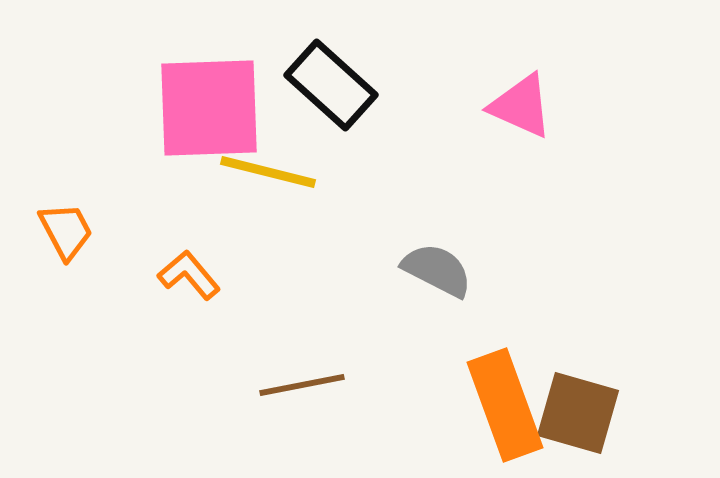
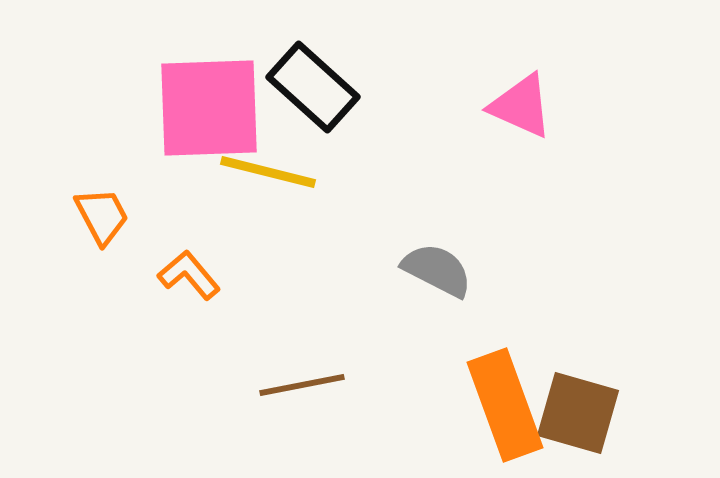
black rectangle: moved 18 px left, 2 px down
orange trapezoid: moved 36 px right, 15 px up
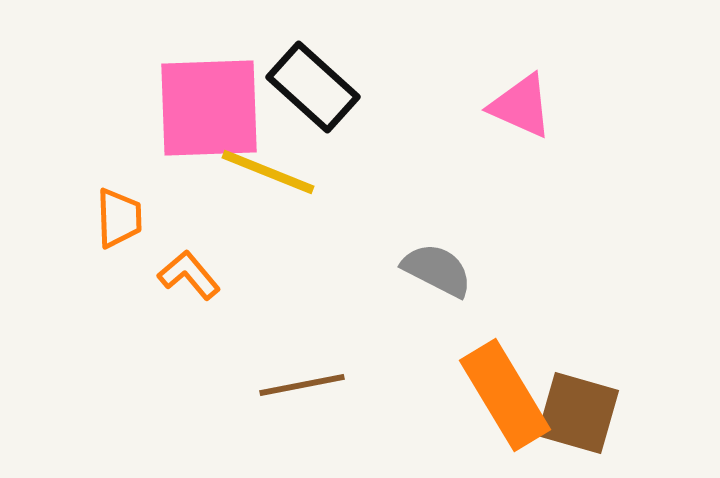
yellow line: rotated 8 degrees clockwise
orange trapezoid: moved 17 px right, 2 px down; rotated 26 degrees clockwise
orange rectangle: moved 10 px up; rotated 11 degrees counterclockwise
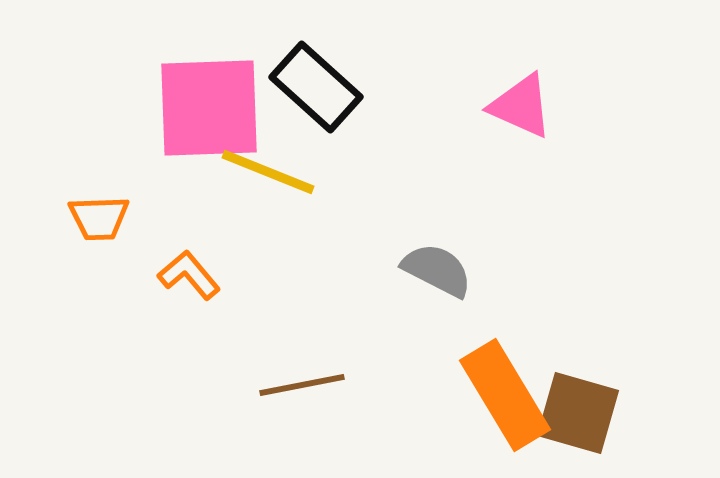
black rectangle: moved 3 px right
orange trapezoid: moved 20 px left; rotated 90 degrees clockwise
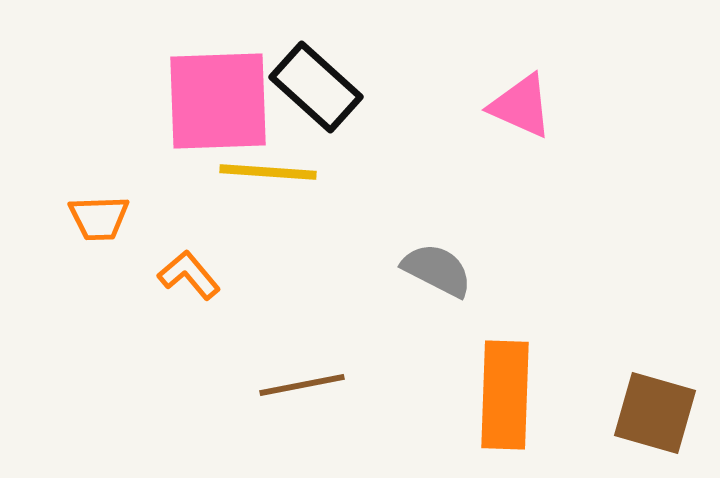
pink square: moved 9 px right, 7 px up
yellow line: rotated 18 degrees counterclockwise
orange rectangle: rotated 33 degrees clockwise
brown square: moved 77 px right
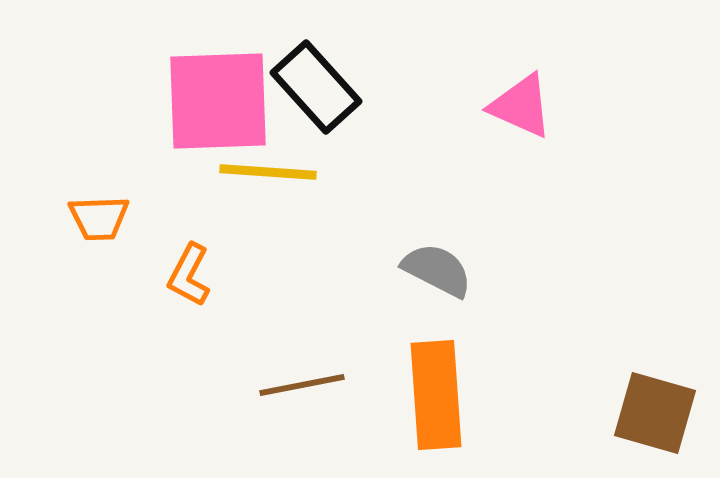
black rectangle: rotated 6 degrees clockwise
orange L-shape: rotated 112 degrees counterclockwise
orange rectangle: moved 69 px left; rotated 6 degrees counterclockwise
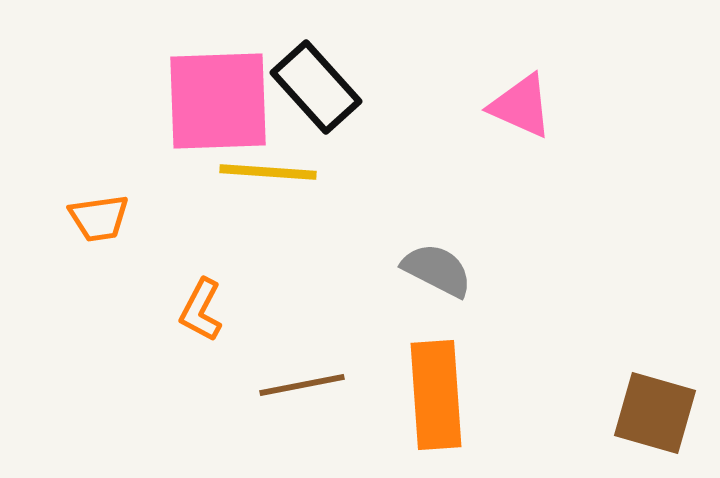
orange trapezoid: rotated 6 degrees counterclockwise
orange L-shape: moved 12 px right, 35 px down
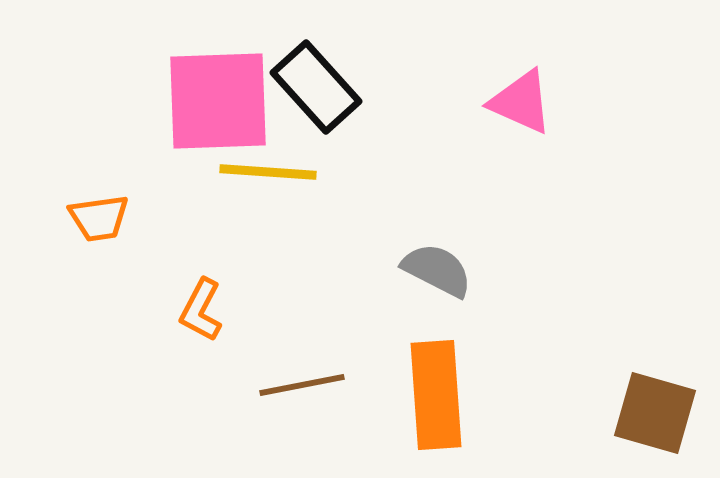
pink triangle: moved 4 px up
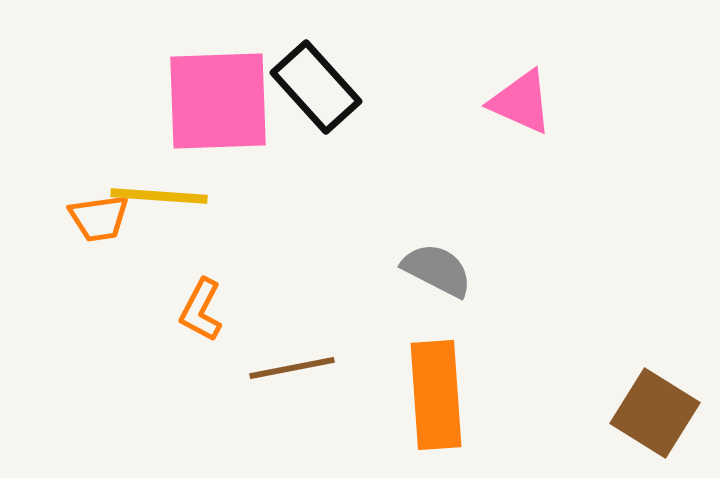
yellow line: moved 109 px left, 24 px down
brown line: moved 10 px left, 17 px up
brown square: rotated 16 degrees clockwise
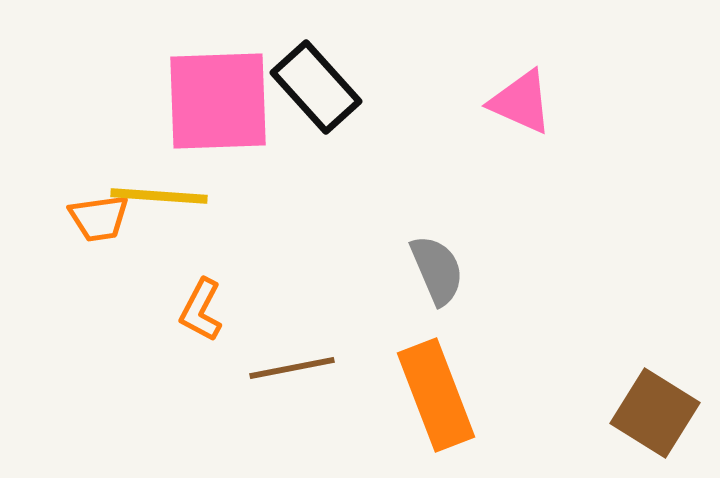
gray semicircle: rotated 40 degrees clockwise
orange rectangle: rotated 17 degrees counterclockwise
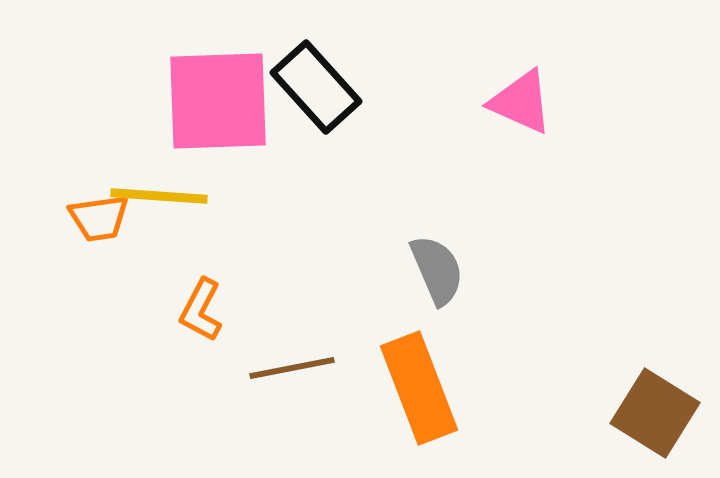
orange rectangle: moved 17 px left, 7 px up
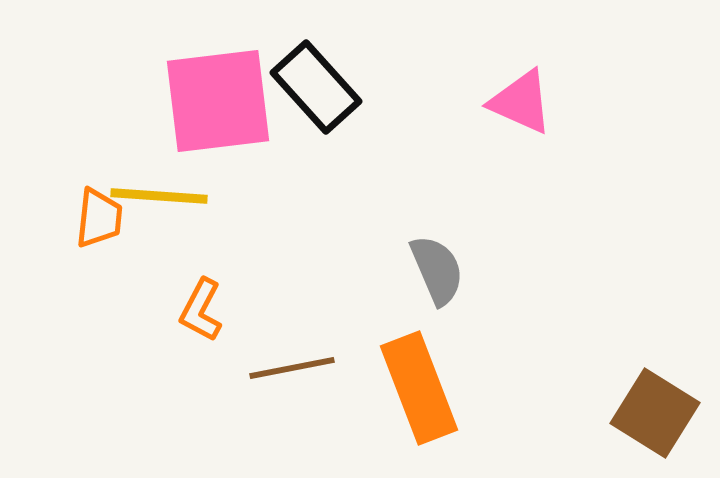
pink square: rotated 5 degrees counterclockwise
orange trapezoid: rotated 76 degrees counterclockwise
